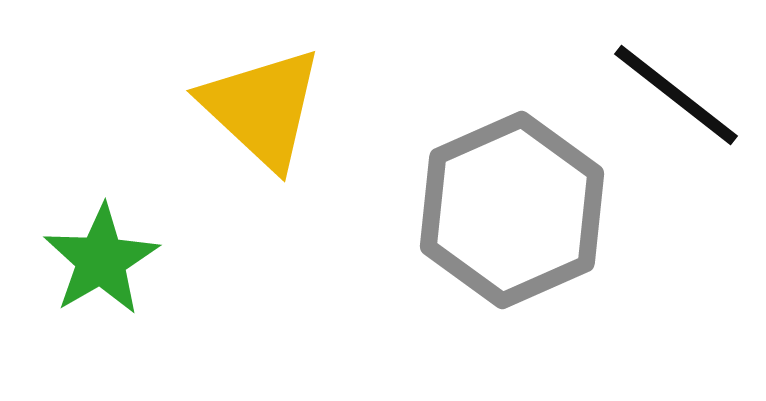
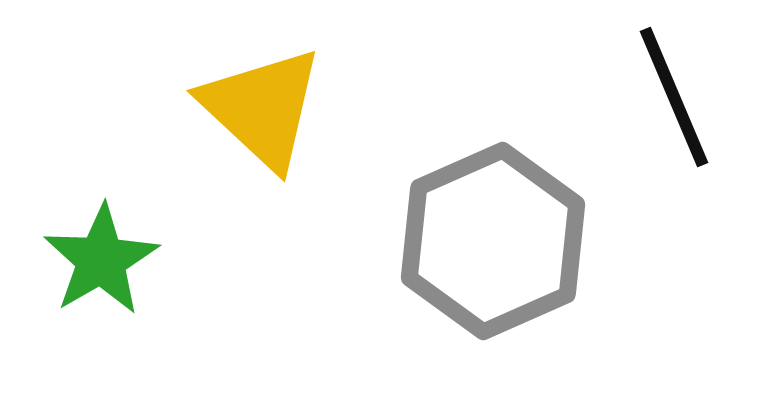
black line: moved 2 px left, 2 px down; rotated 29 degrees clockwise
gray hexagon: moved 19 px left, 31 px down
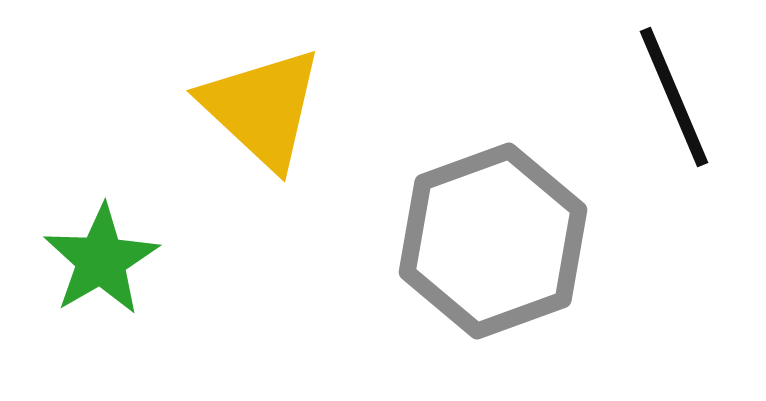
gray hexagon: rotated 4 degrees clockwise
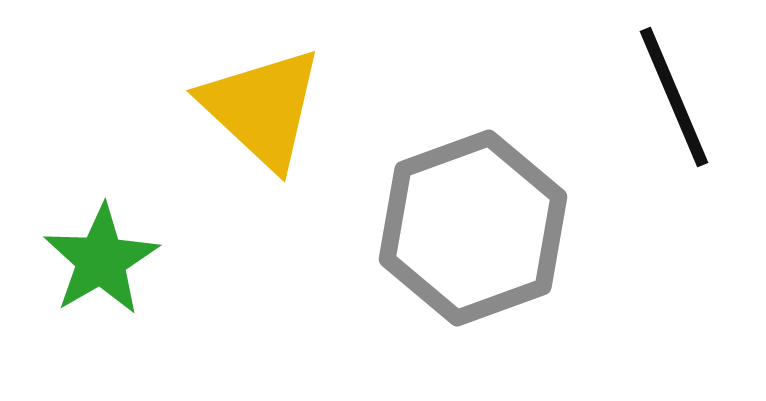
gray hexagon: moved 20 px left, 13 px up
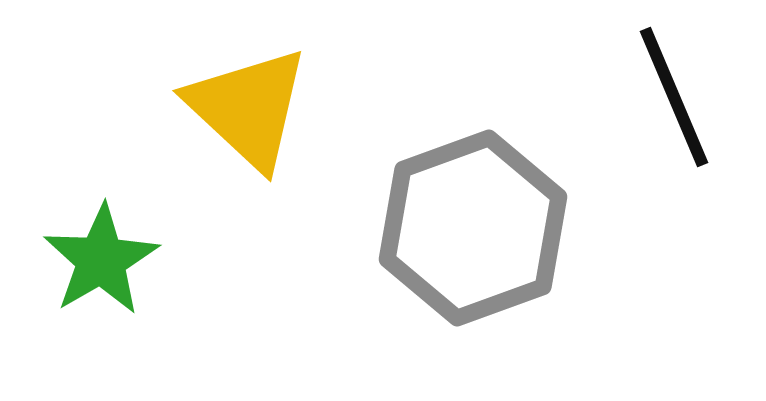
yellow triangle: moved 14 px left
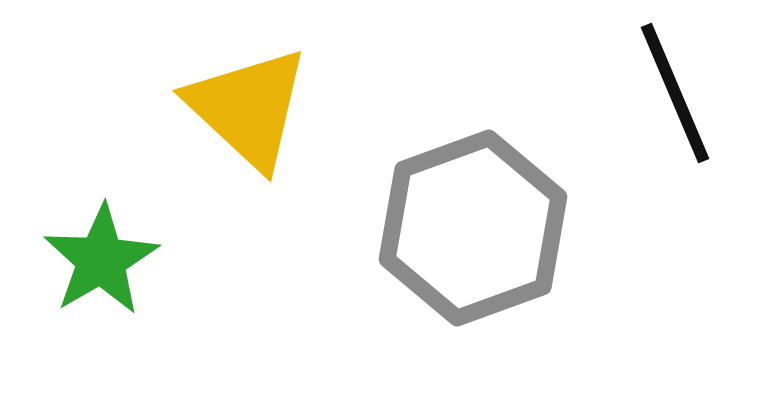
black line: moved 1 px right, 4 px up
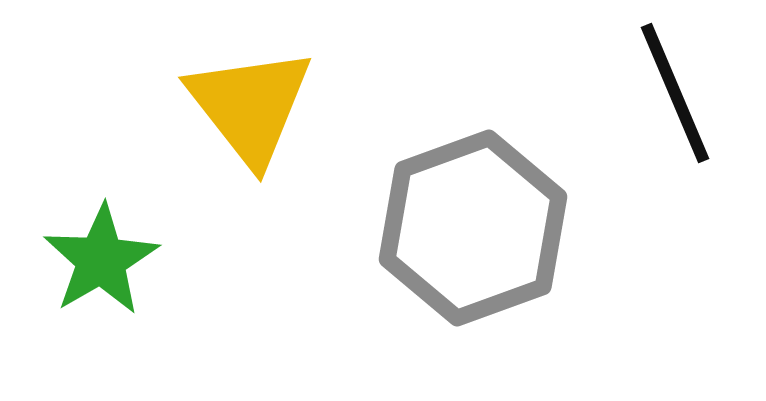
yellow triangle: moved 2 px right, 2 px up; rotated 9 degrees clockwise
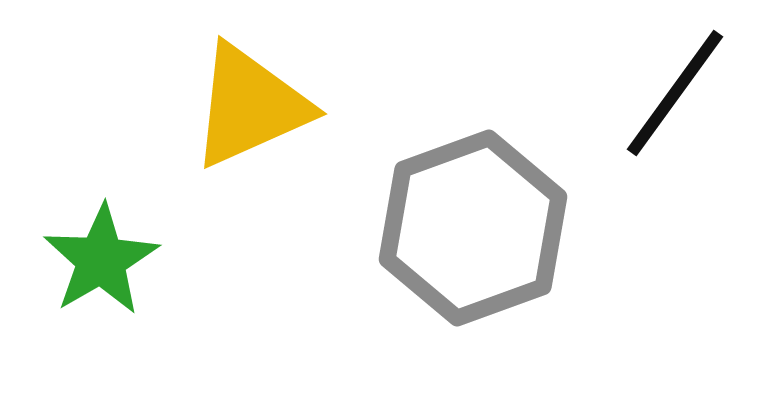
black line: rotated 59 degrees clockwise
yellow triangle: rotated 44 degrees clockwise
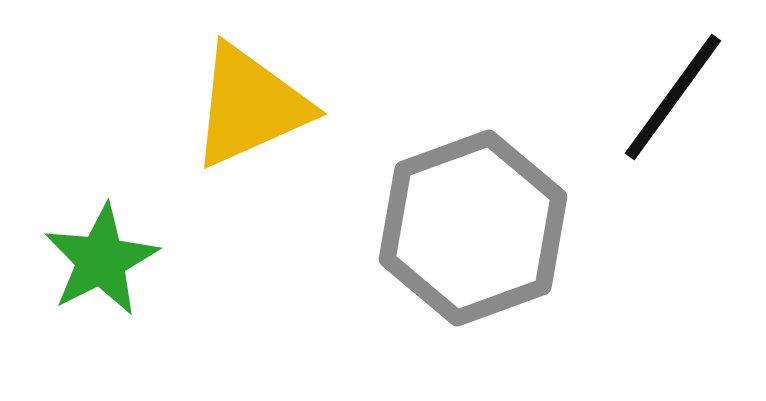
black line: moved 2 px left, 4 px down
green star: rotated 3 degrees clockwise
